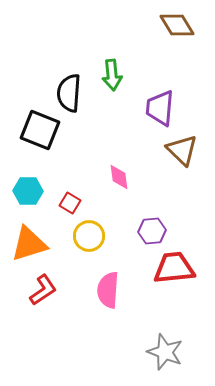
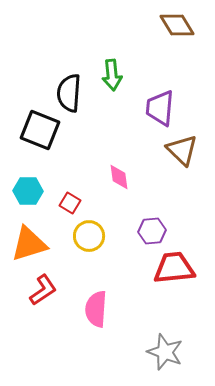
pink semicircle: moved 12 px left, 19 px down
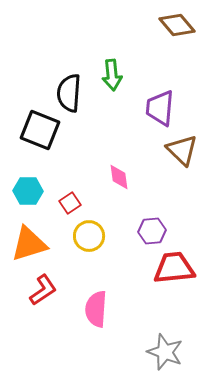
brown diamond: rotated 9 degrees counterclockwise
red square: rotated 25 degrees clockwise
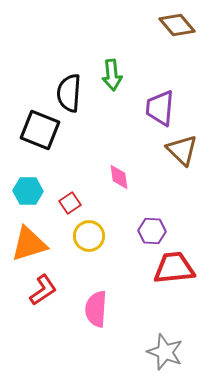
purple hexagon: rotated 8 degrees clockwise
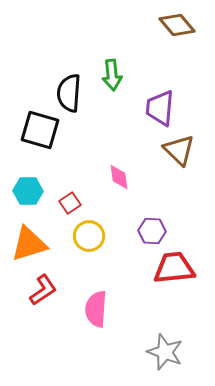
black square: rotated 6 degrees counterclockwise
brown triangle: moved 3 px left
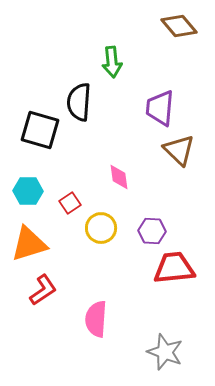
brown diamond: moved 2 px right, 1 px down
green arrow: moved 13 px up
black semicircle: moved 10 px right, 9 px down
yellow circle: moved 12 px right, 8 px up
pink semicircle: moved 10 px down
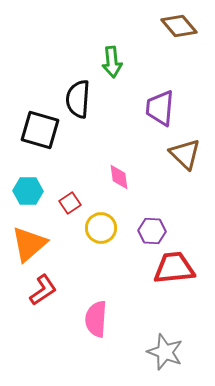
black semicircle: moved 1 px left, 3 px up
brown triangle: moved 6 px right, 4 px down
orange triangle: rotated 24 degrees counterclockwise
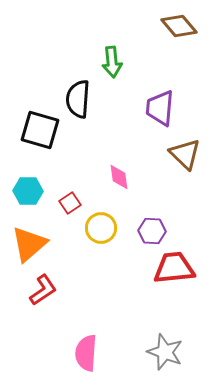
pink semicircle: moved 10 px left, 34 px down
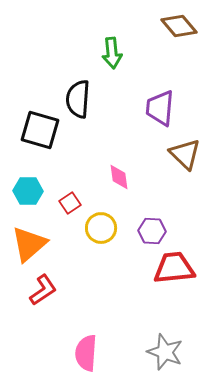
green arrow: moved 9 px up
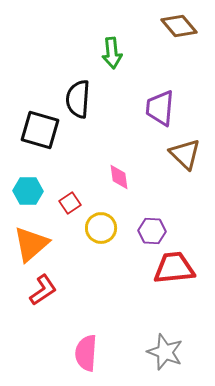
orange triangle: moved 2 px right
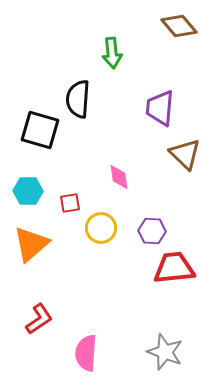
red square: rotated 25 degrees clockwise
red L-shape: moved 4 px left, 29 px down
